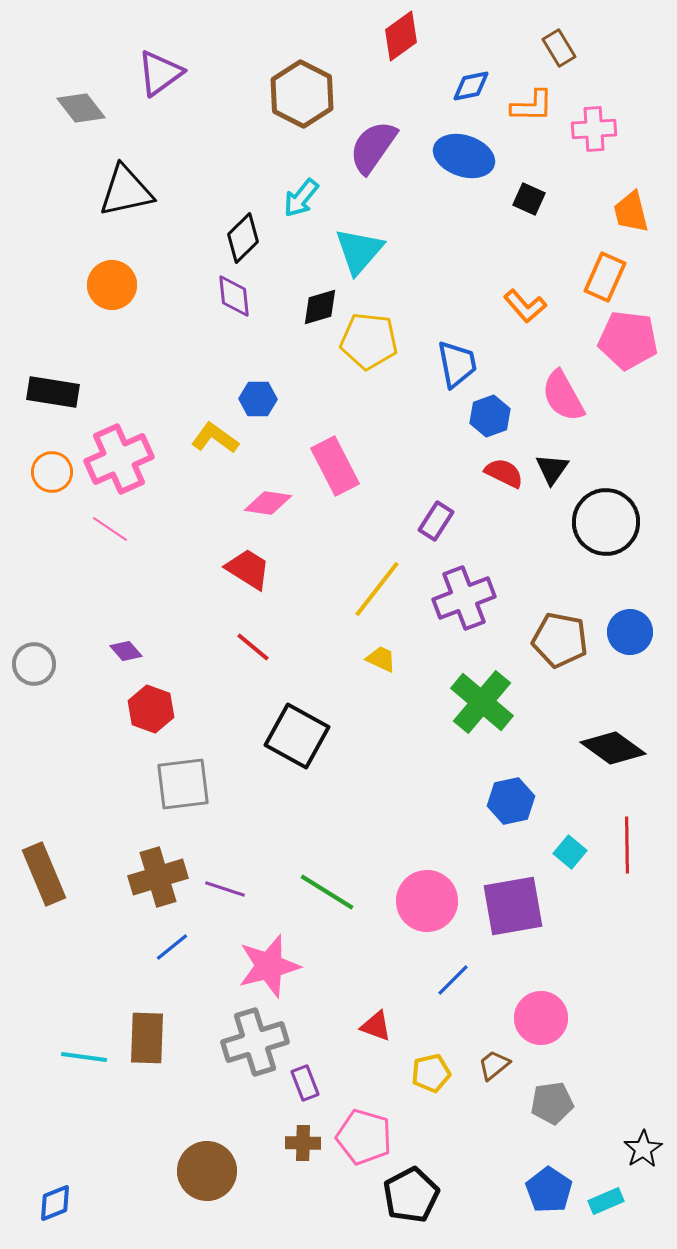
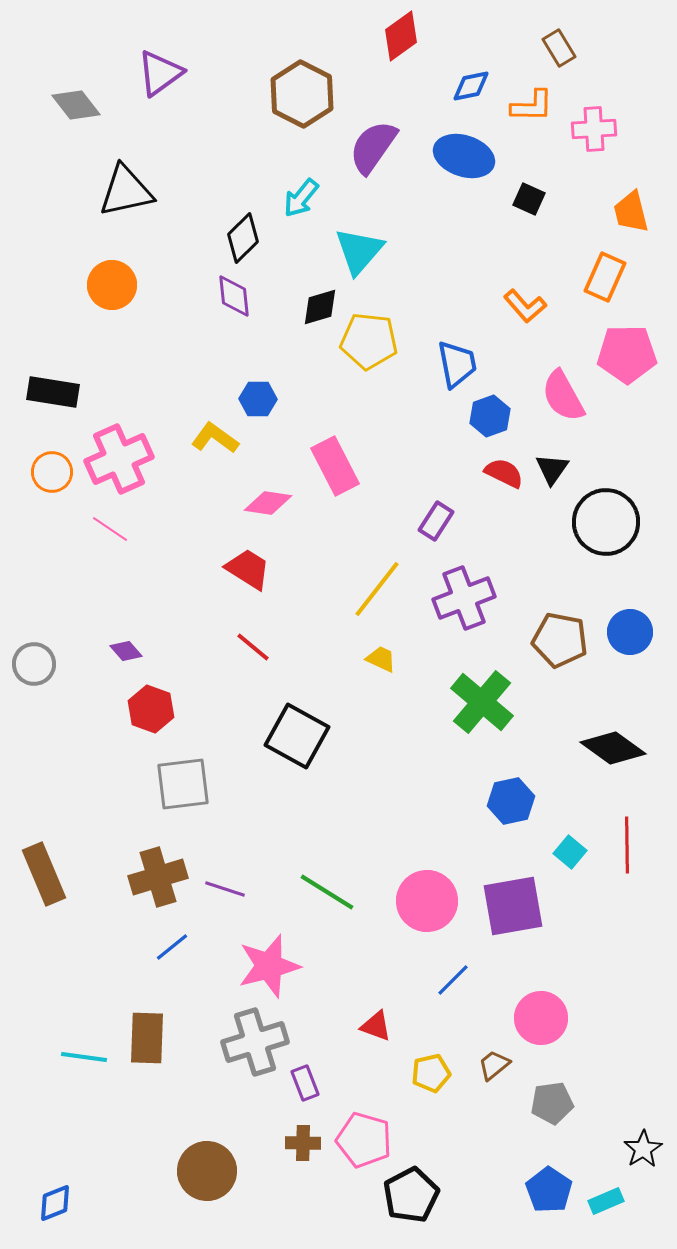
gray diamond at (81, 108): moved 5 px left, 3 px up
pink pentagon at (628, 340): moved 1 px left, 14 px down; rotated 8 degrees counterclockwise
pink pentagon at (364, 1137): moved 3 px down
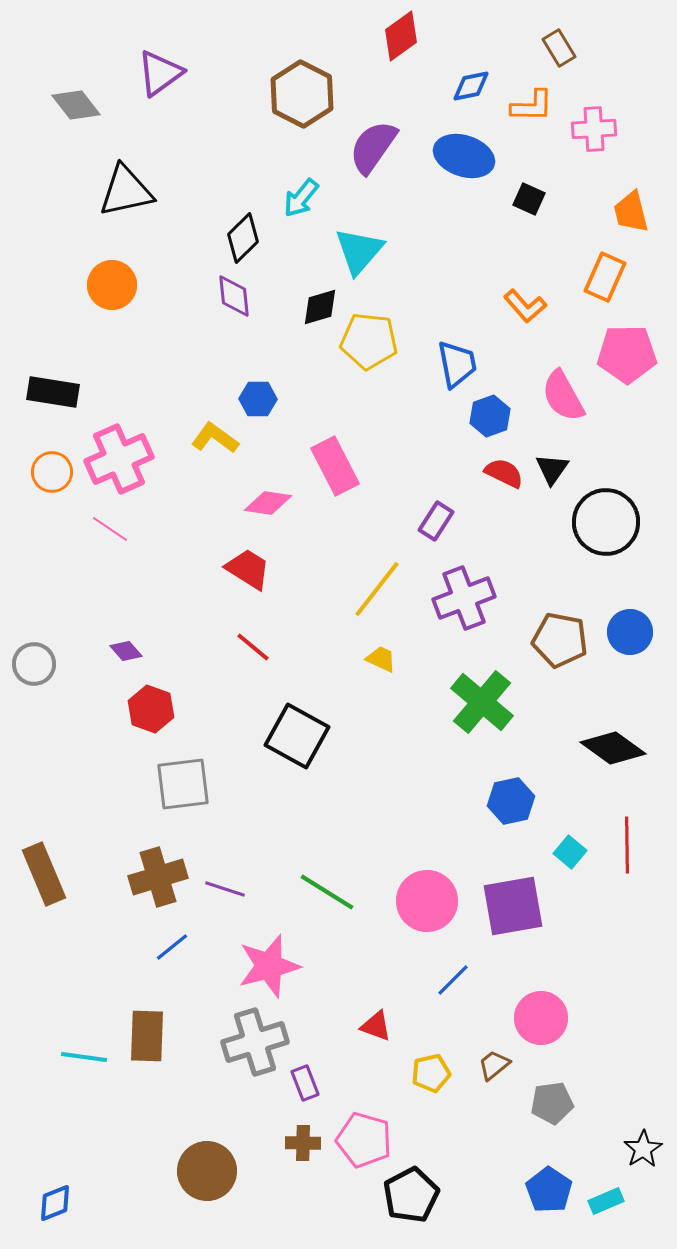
brown rectangle at (147, 1038): moved 2 px up
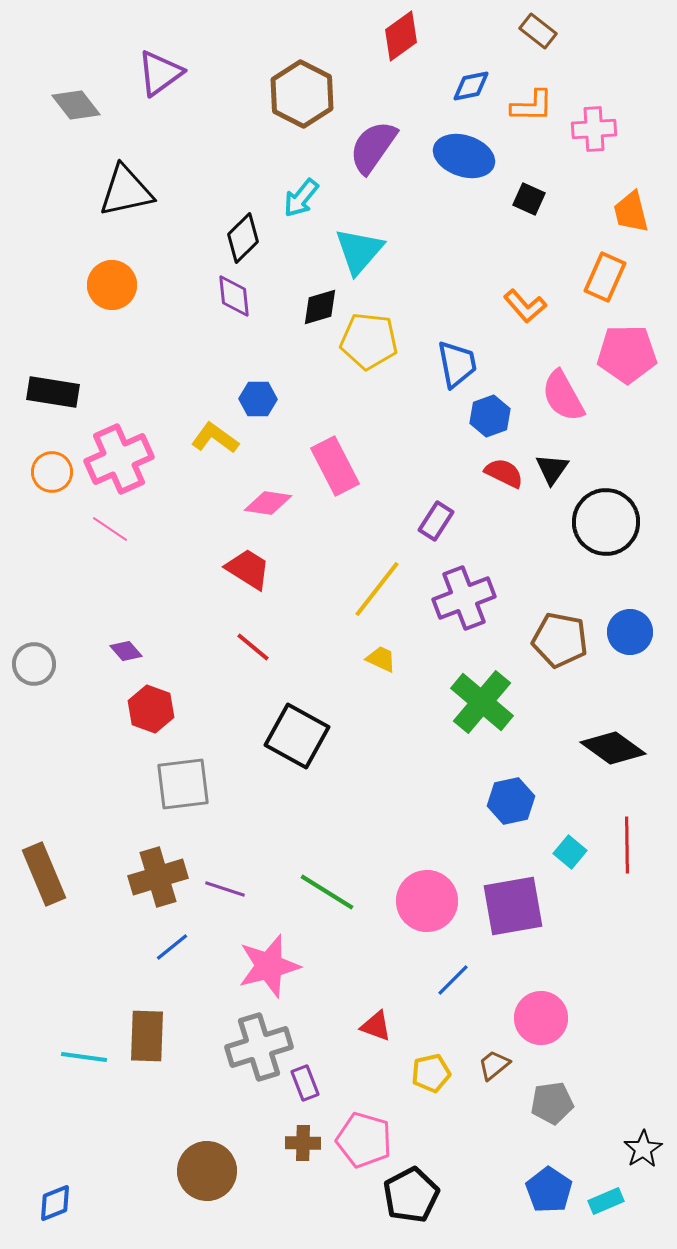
brown rectangle at (559, 48): moved 21 px left, 17 px up; rotated 21 degrees counterclockwise
gray cross at (255, 1042): moved 4 px right, 5 px down
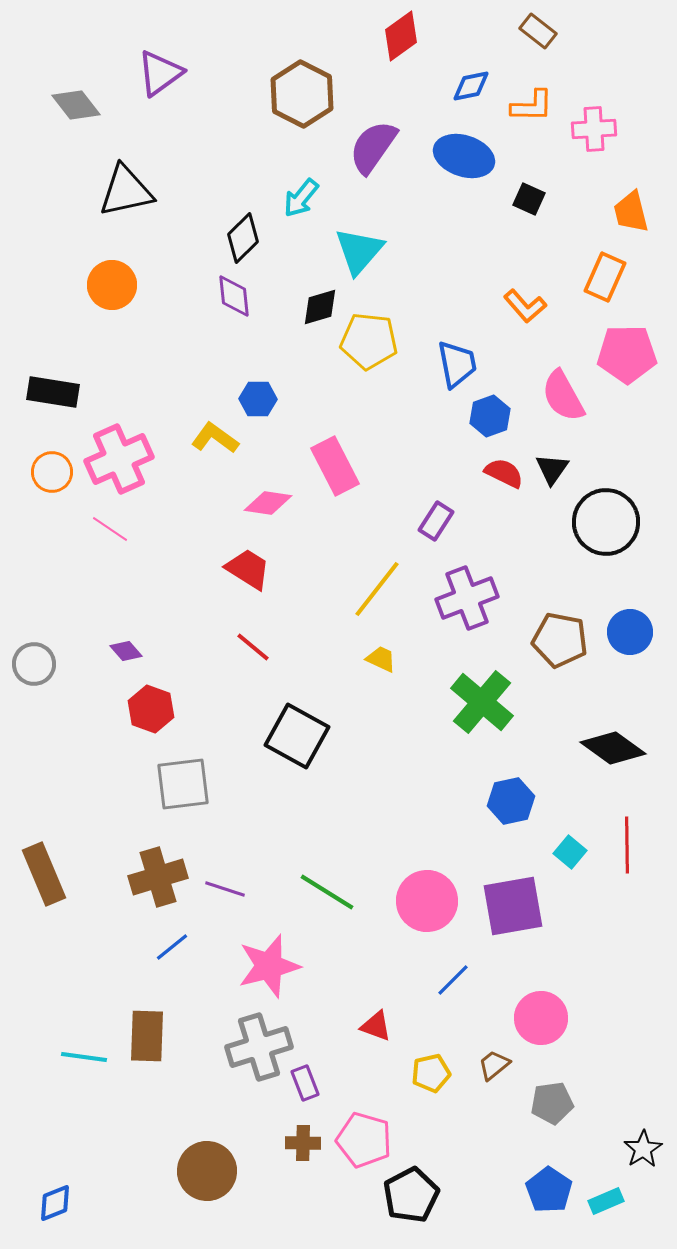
purple cross at (464, 598): moved 3 px right
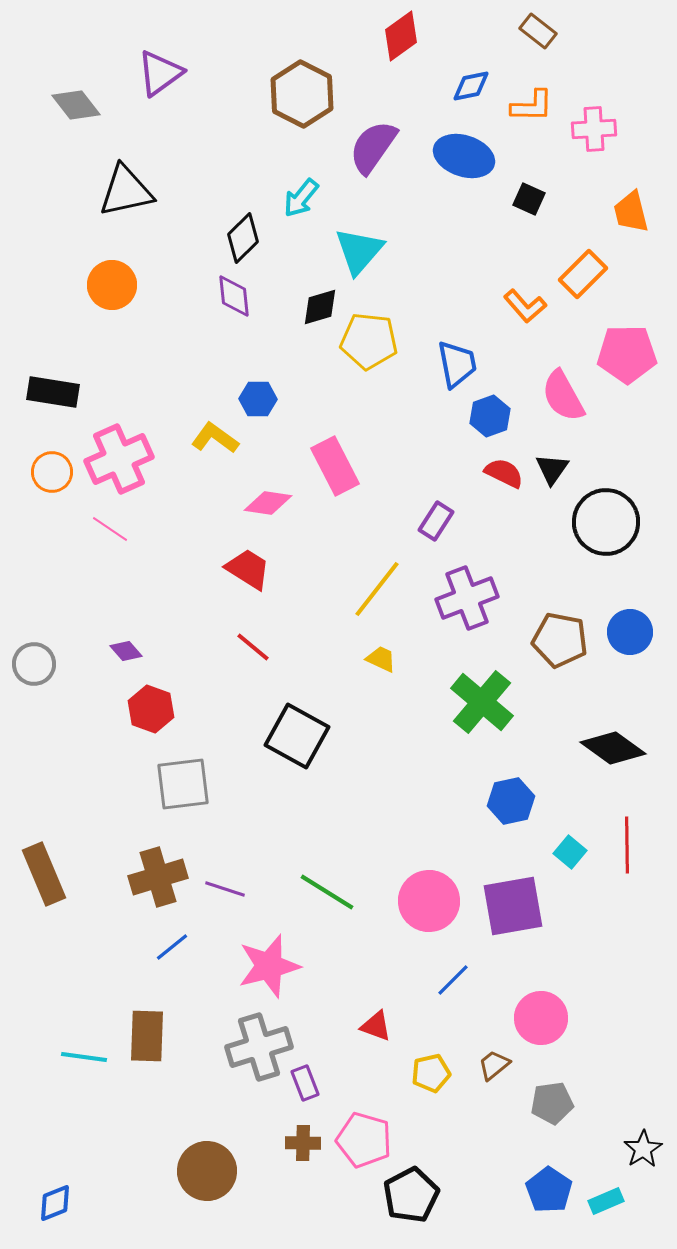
orange rectangle at (605, 277): moved 22 px left, 3 px up; rotated 21 degrees clockwise
pink circle at (427, 901): moved 2 px right
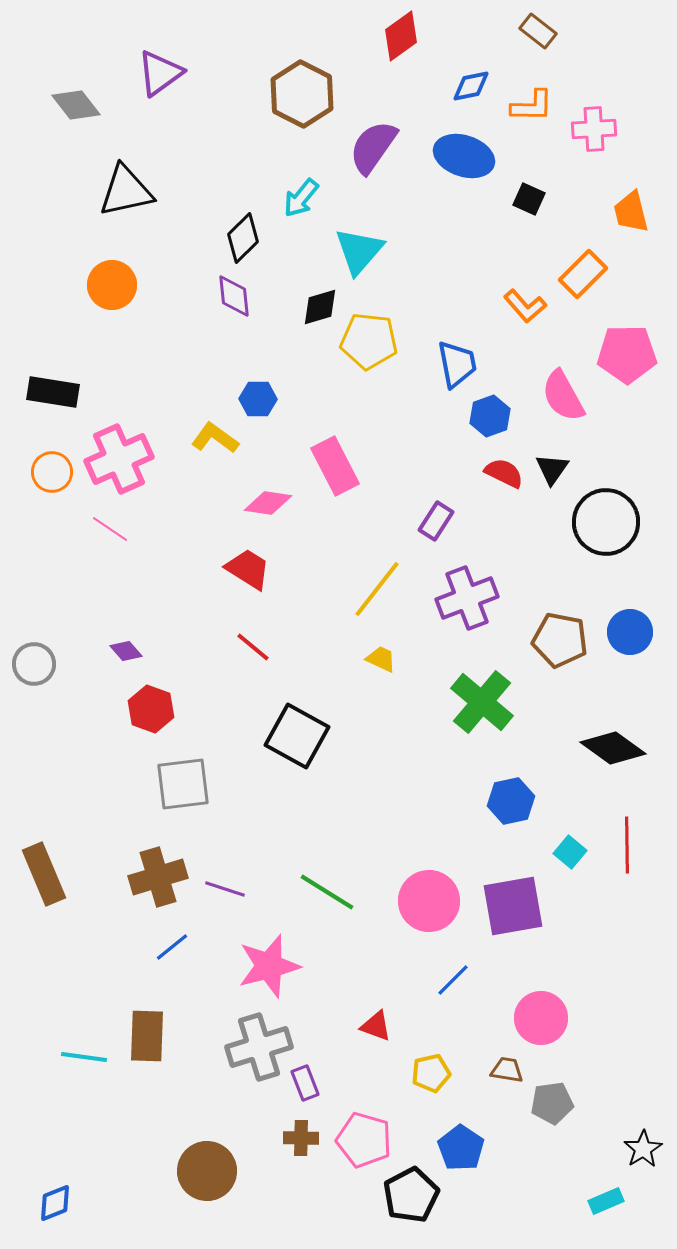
brown trapezoid at (494, 1065): moved 13 px right, 5 px down; rotated 48 degrees clockwise
brown cross at (303, 1143): moved 2 px left, 5 px up
blue pentagon at (549, 1190): moved 88 px left, 42 px up
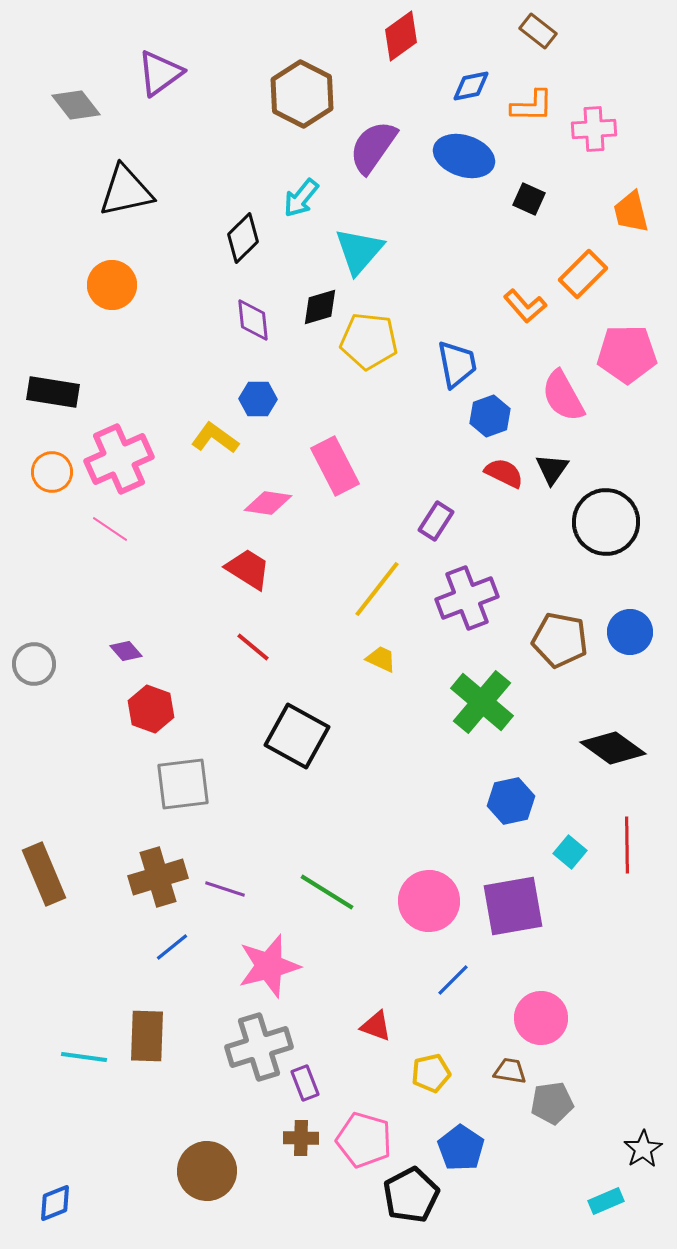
purple diamond at (234, 296): moved 19 px right, 24 px down
brown trapezoid at (507, 1070): moved 3 px right, 1 px down
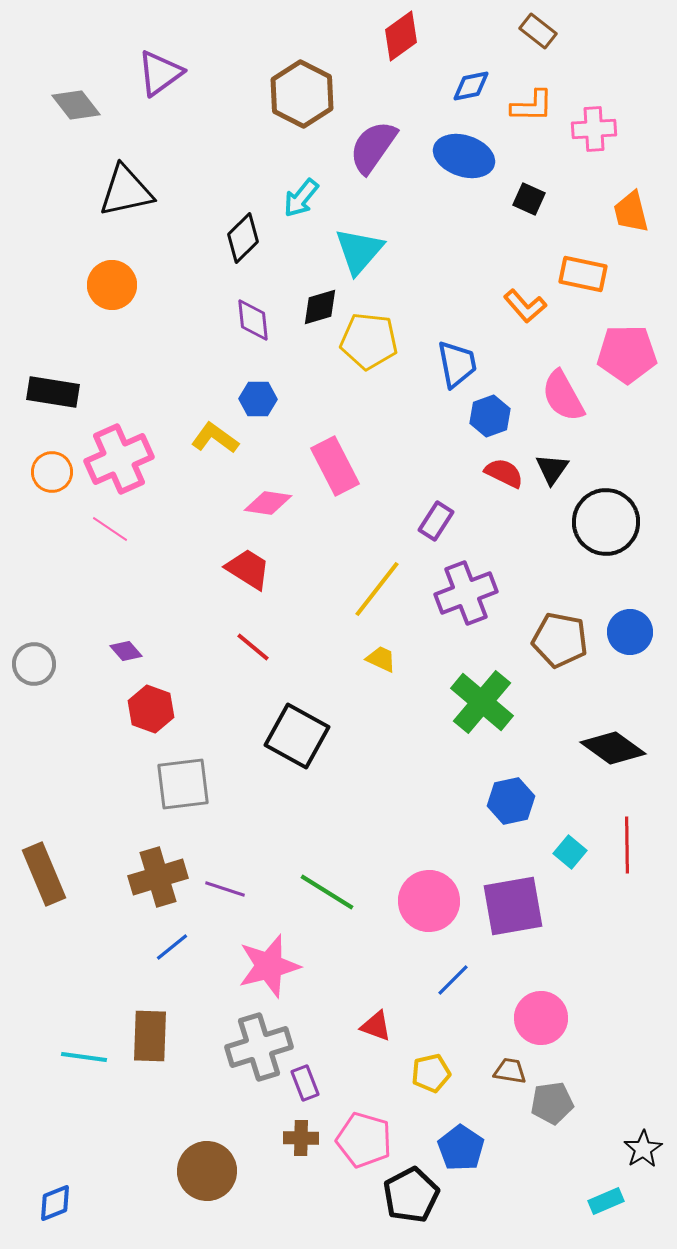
orange rectangle at (583, 274): rotated 57 degrees clockwise
purple cross at (467, 598): moved 1 px left, 5 px up
brown rectangle at (147, 1036): moved 3 px right
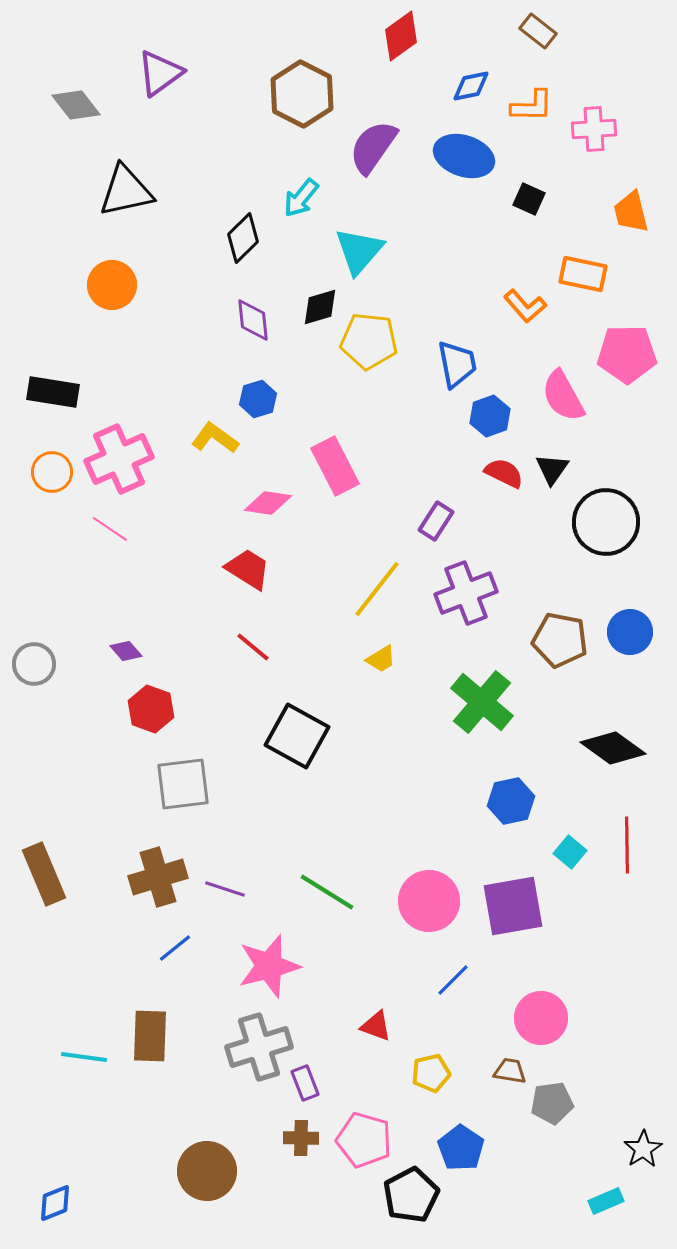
blue hexagon at (258, 399): rotated 18 degrees counterclockwise
yellow trapezoid at (381, 659): rotated 124 degrees clockwise
blue line at (172, 947): moved 3 px right, 1 px down
